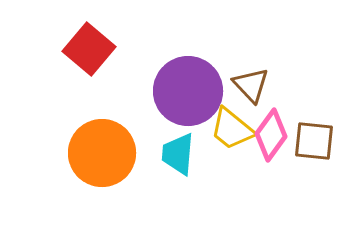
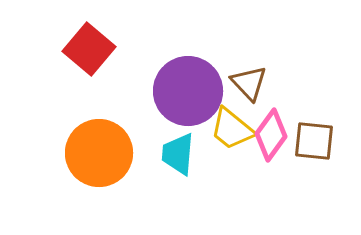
brown triangle: moved 2 px left, 2 px up
orange circle: moved 3 px left
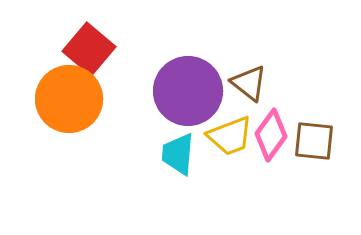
brown triangle: rotated 9 degrees counterclockwise
yellow trapezoid: moved 2 px left, 7 px down; rotated 60 degrees counterclockwise
orange circle: moved 30 px left, 54 px up
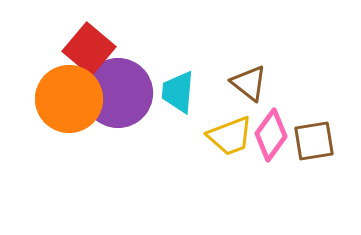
purple circle: moved 70 px left, 2 px down
brown square: rotated 15 degrees counterclockwise
cyan trapezoid: moved 62 px up
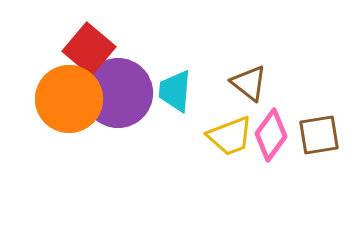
cyan trapezoid: moved 3 px left, 1 px up
brown square: moved 5 px right, 6 px up
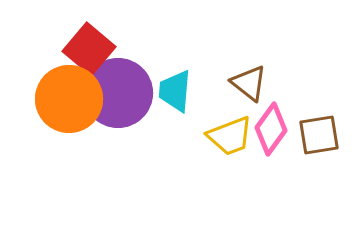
pink diamond: moved 6 px up
